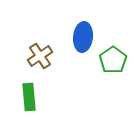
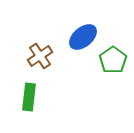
blue ellipse: rotated 44 degrees clockwise
green rectangle: rotated 12 degrees clockwise
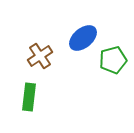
blue ellipse: moved 1 px down
green pentagon: rotated 20 degrees clockwise
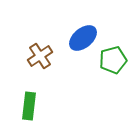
green rectangle: moved 9 px down
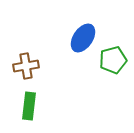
blue ellipse: rotated 16 degrees counterclockwise
brown cross: moved 14 px left, 10 px down; rotated 25 degrees clockwise
